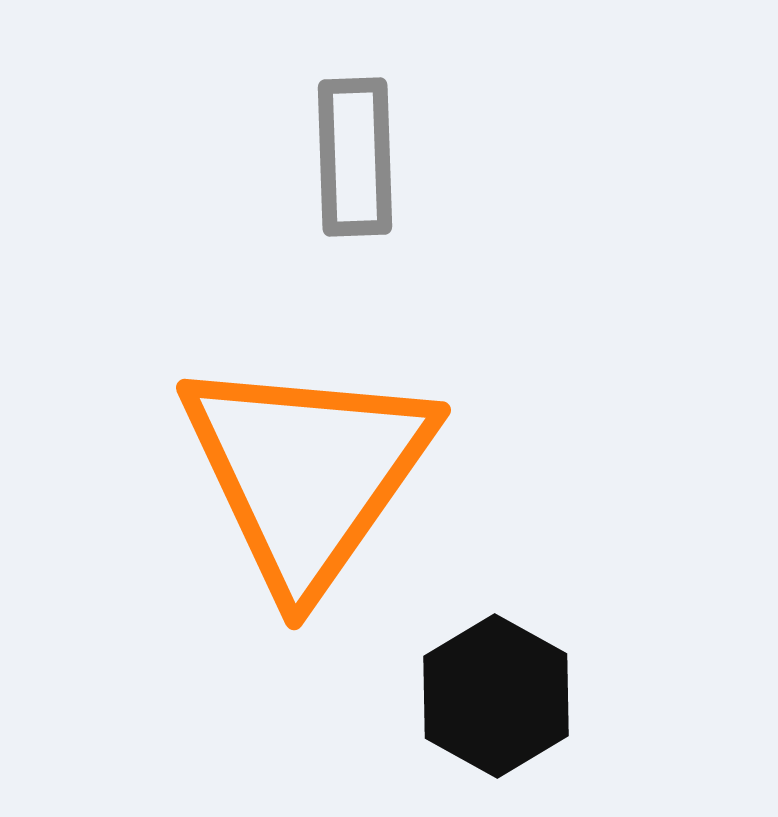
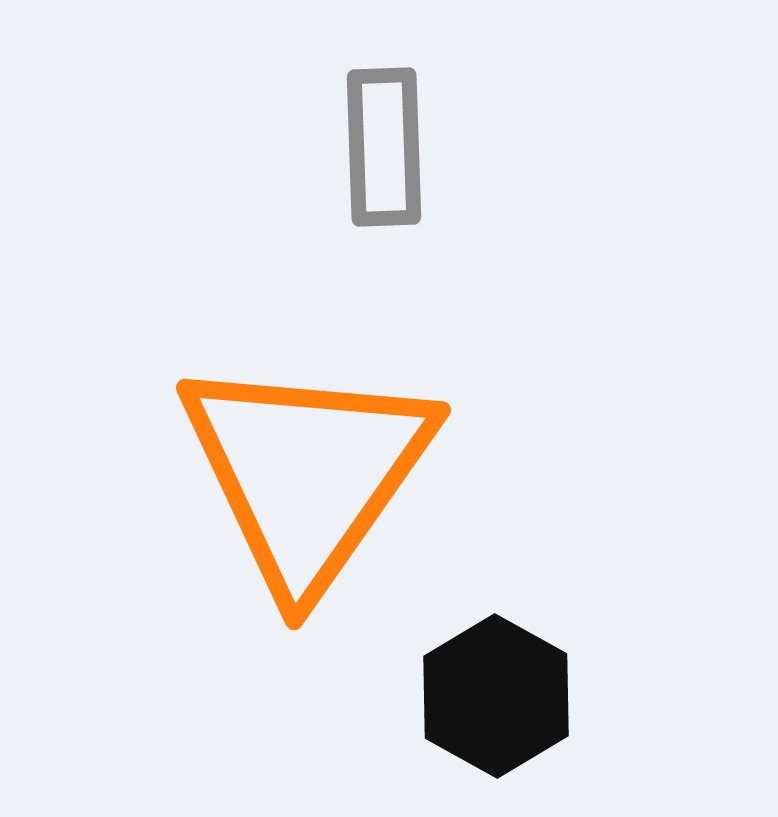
gray rectangle: moved 29 px right, 10 px up
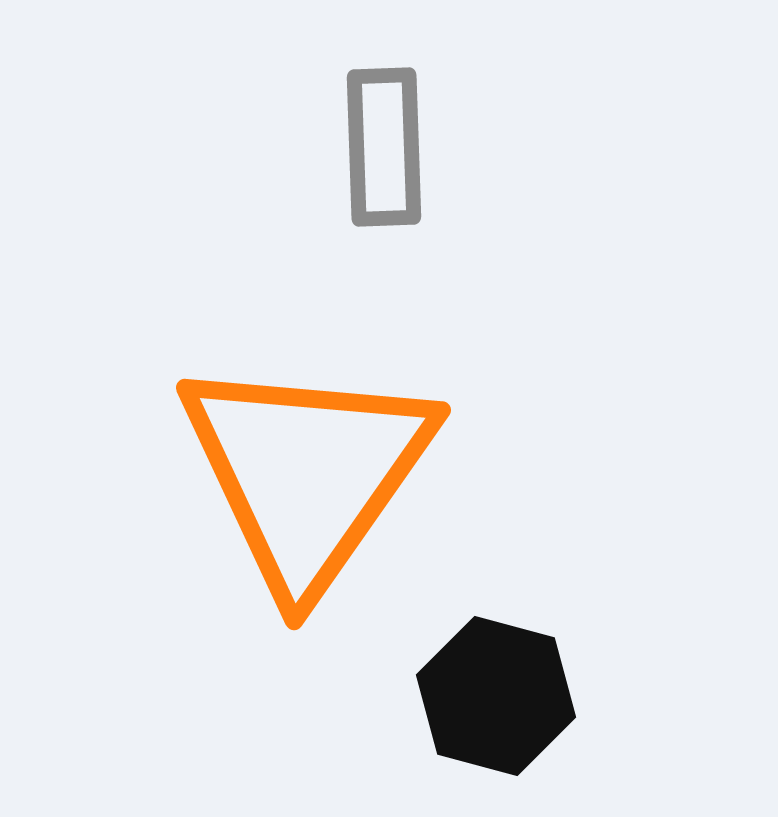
black hexagon: rotated 14 degrees counterclockwise
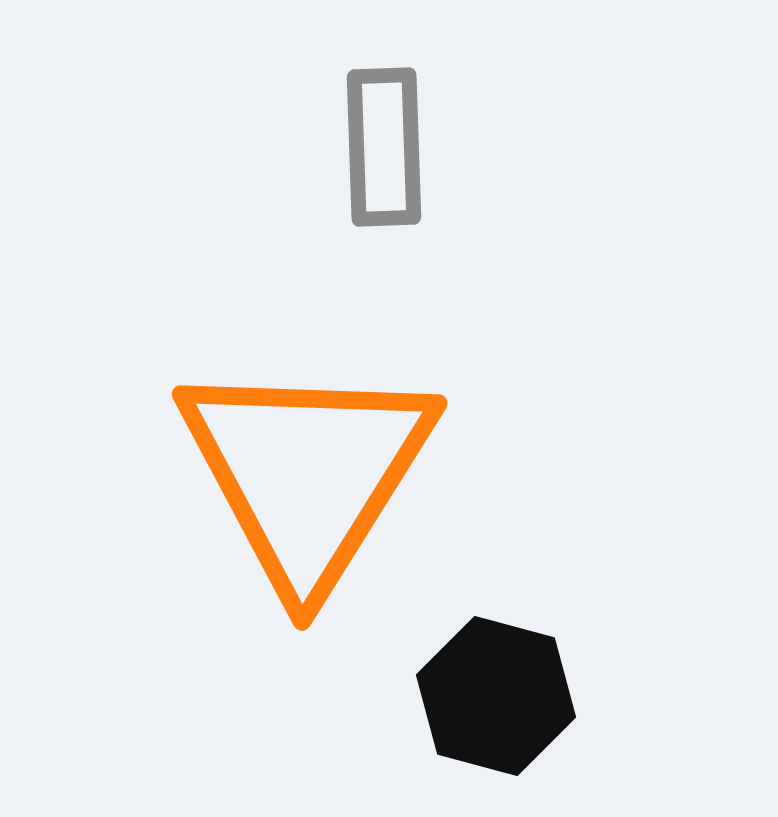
orange triangle: rotated 3 degrees counterclockwise
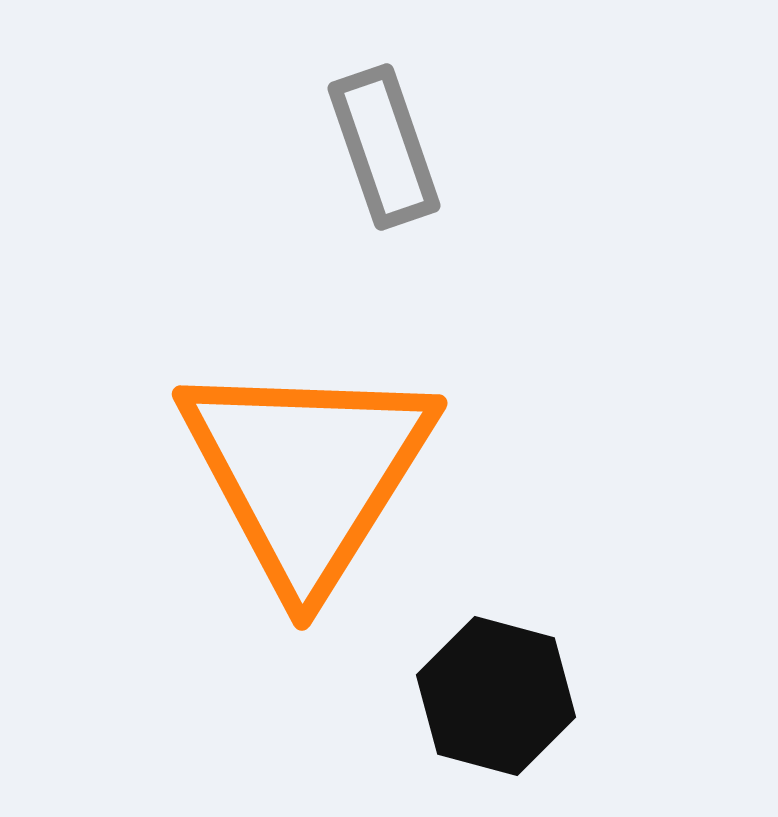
gray rectangle: rotated 17 degrees counterclockwise
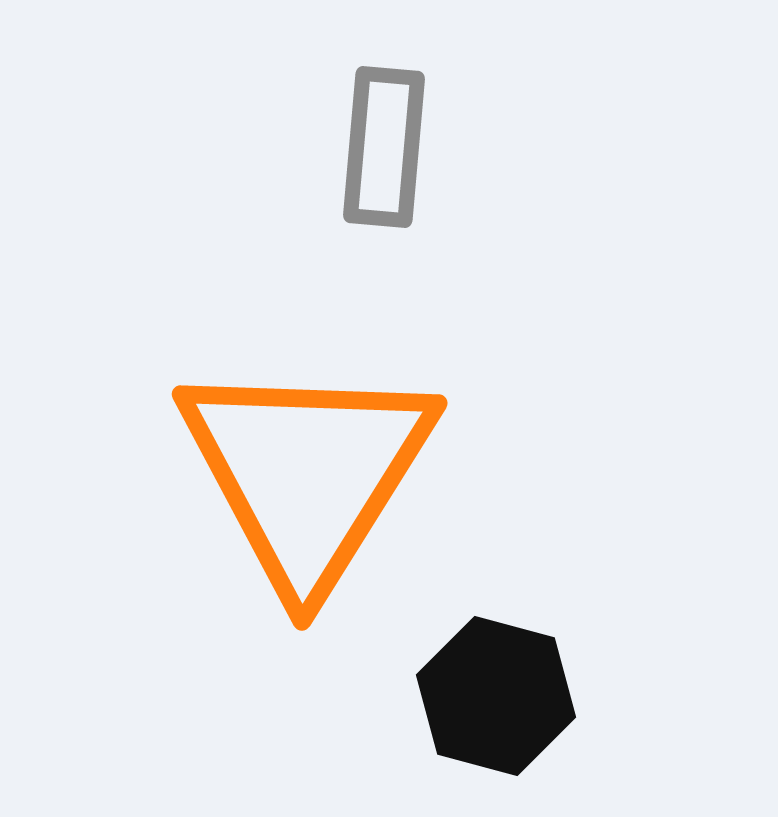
gray rectangle: rotated 24 degrees clockwise
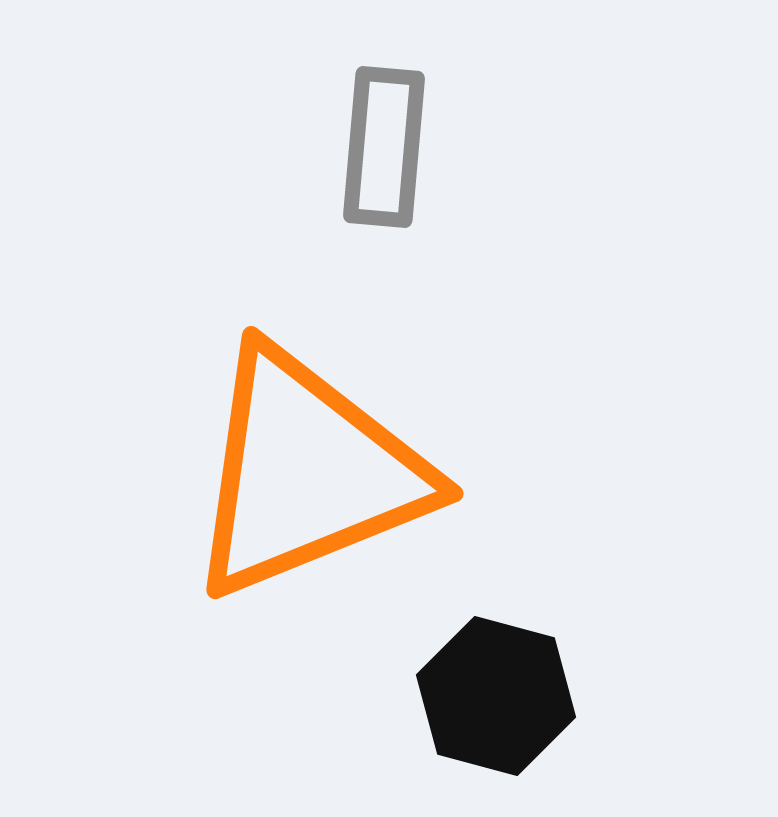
orange triangle: rotated 36 degrees clockwise
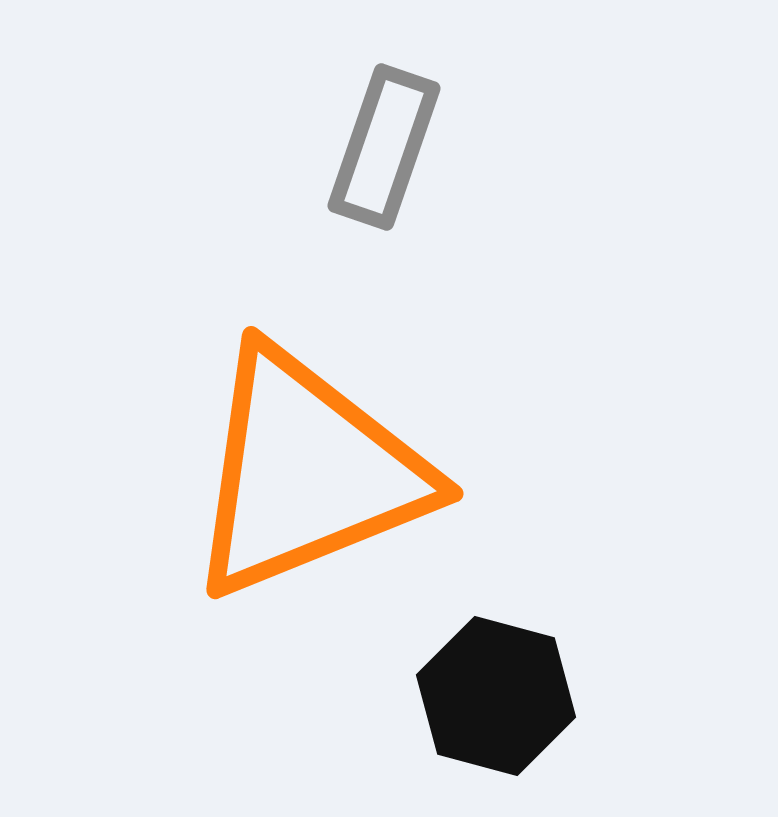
gray rectangle: rotated 14 degrees clockwise
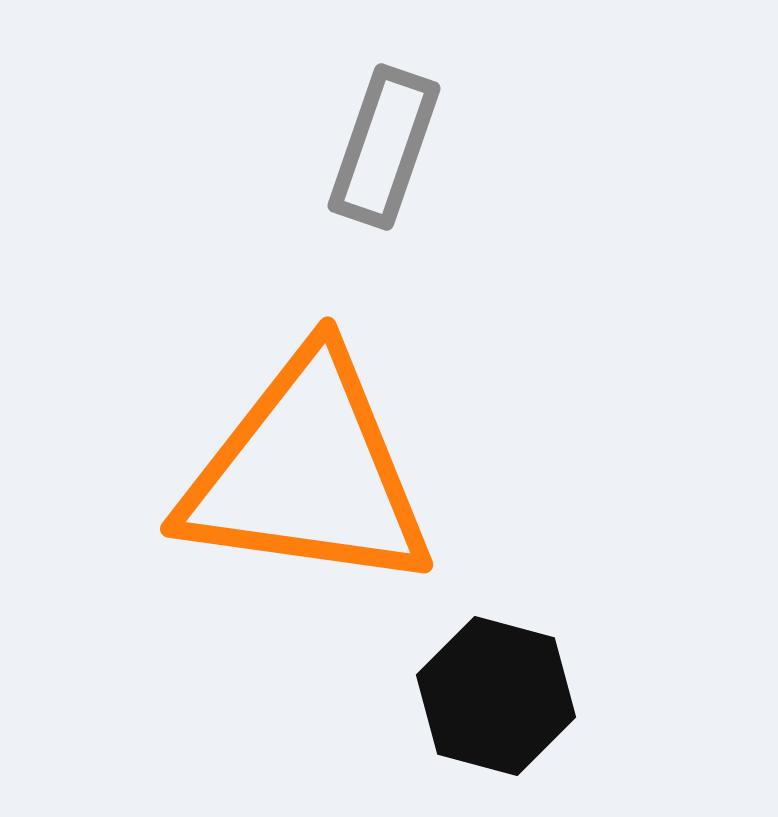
orange triangle: rotated 30 degrees clockwise
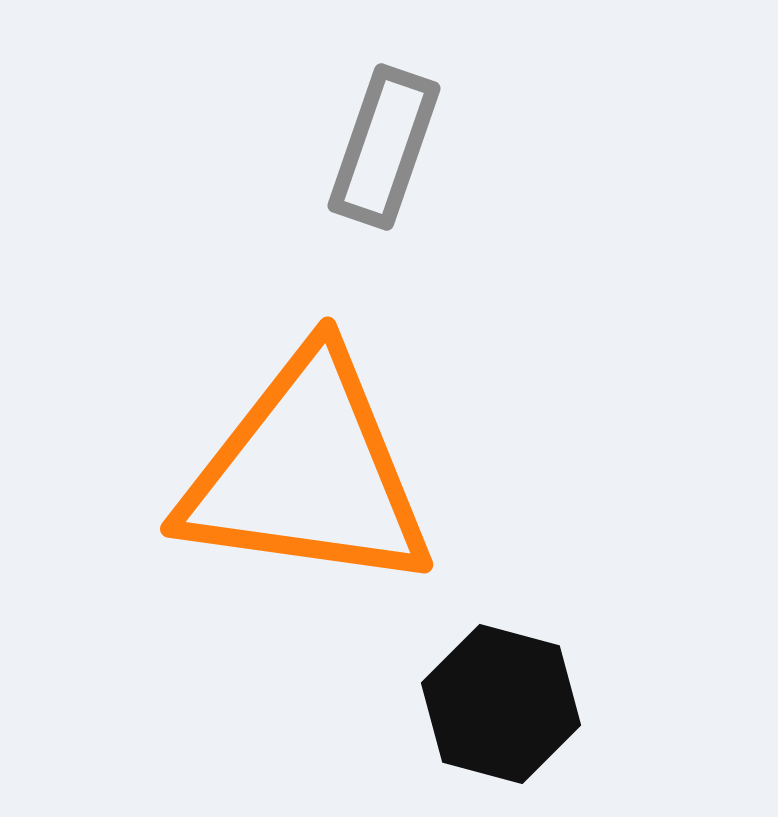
black hexagon: moved 5 px right, 8 px down
